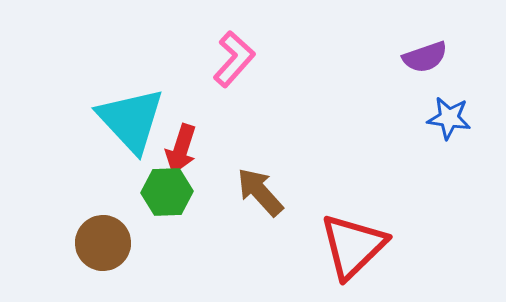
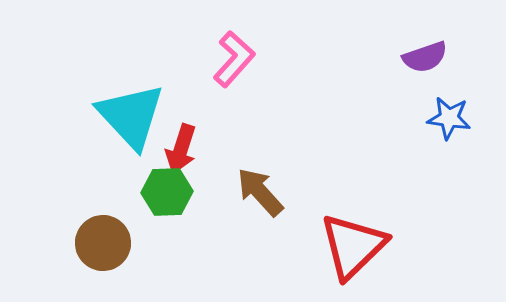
cyan triangle: moved 4 px up
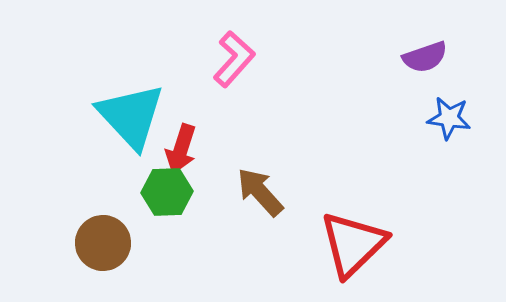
red triangle: moved 2 px up
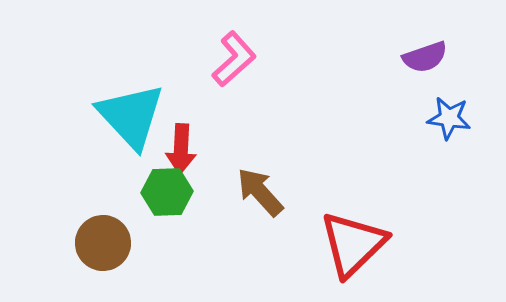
pink L-shape: rotated 6 degrees clockwise
red arrow: rotated 15 degrees counterclockwise
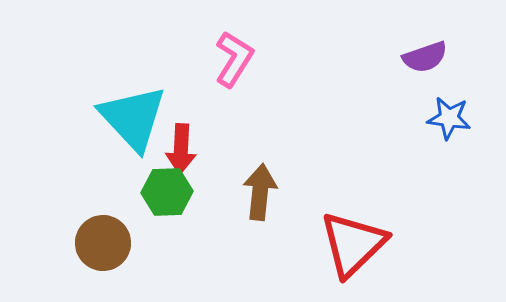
pink L-shape: rotated 16 degrees counterclockwise
cyan triangle: moved 2 px right, 2 px down
brown arrow: rotated 48 degrees clockwise
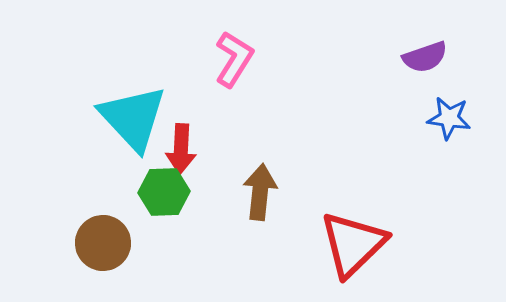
green hexagon: moved 3 px left
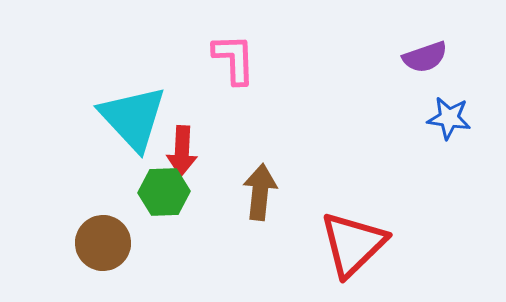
pink L-shape: rotated 34 degrees counterclockwise
red arrow: moved 1 px right, 2 px down
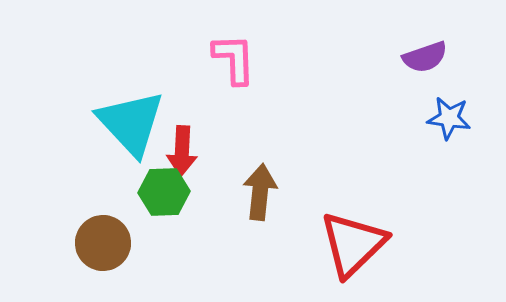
cyan triangle: moved 2 px left, 5 px down
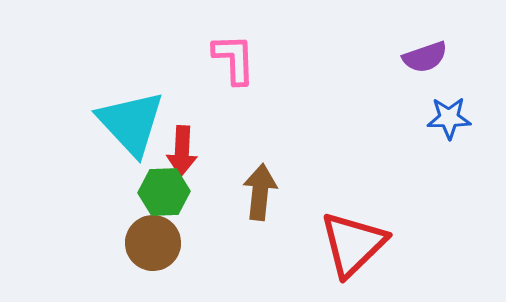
blue star: rotated 9 degrees counterclockwise
brown circle: moved 50 px right
